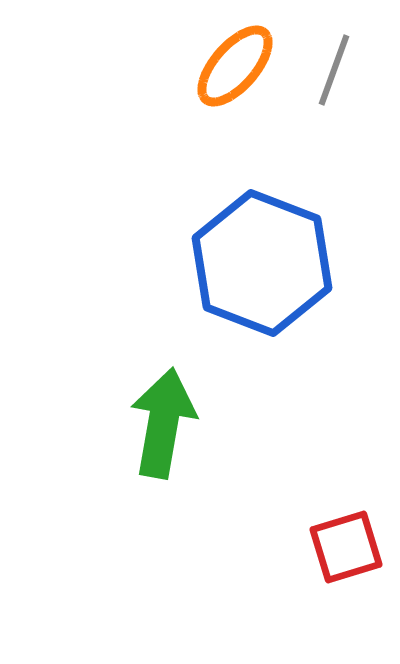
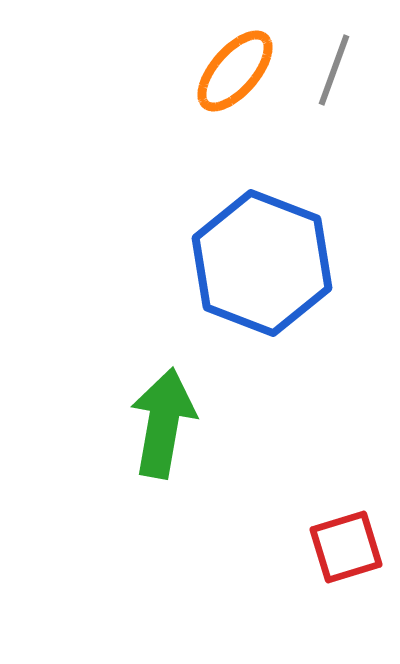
orange ellipse: moved 5 px down
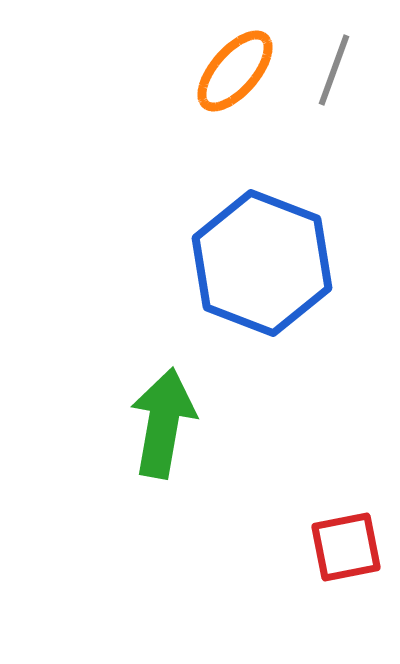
red square: rotated 6 degrees clockwise
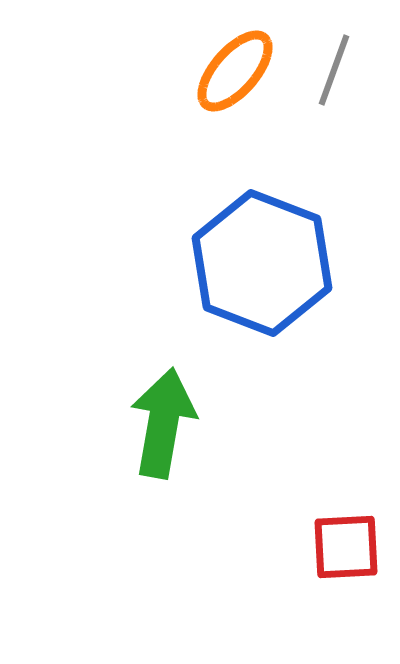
red square: rotated 8 degrees clockwise
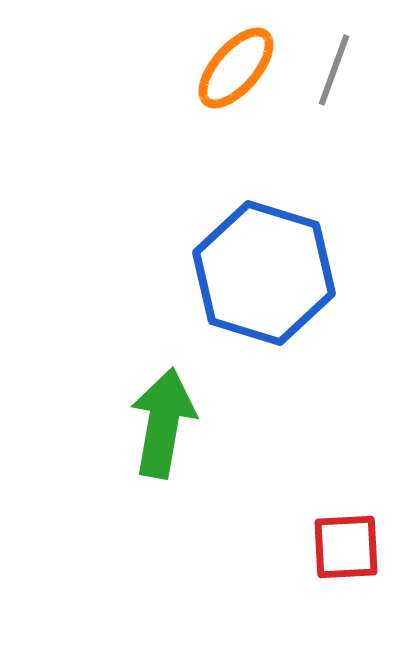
orange ellipse: moved 1 px right, 3 px up
blue hexagon: moved 2 px right, 10 px down; rotated 4 degrees counterclockwise
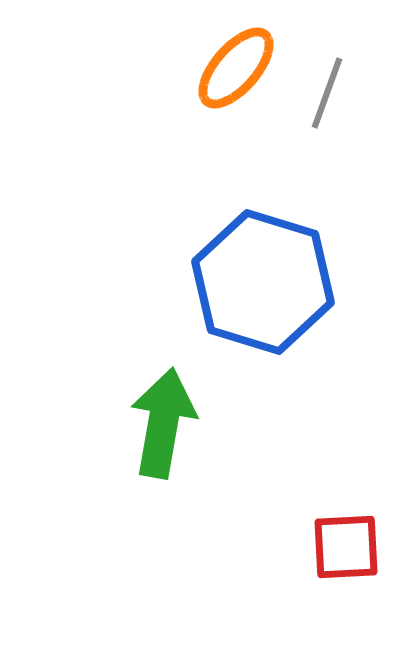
gray line: moved 7 px left, 23 px down
blue hexagon: moved 1 px left, 9 px down
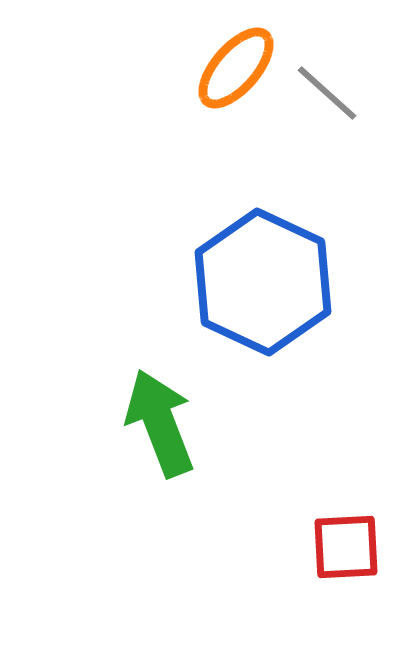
gray line: rotated 68 degrees counterclockwise
blue hexagon: rotated 8 degrees clockwise
green arrow: moved 3 px left; rotated 31 degrees counterclockwise
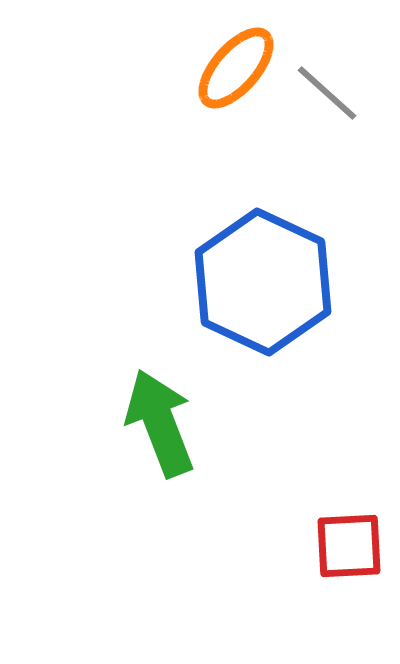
red square: moved 3 px right, 1 px up
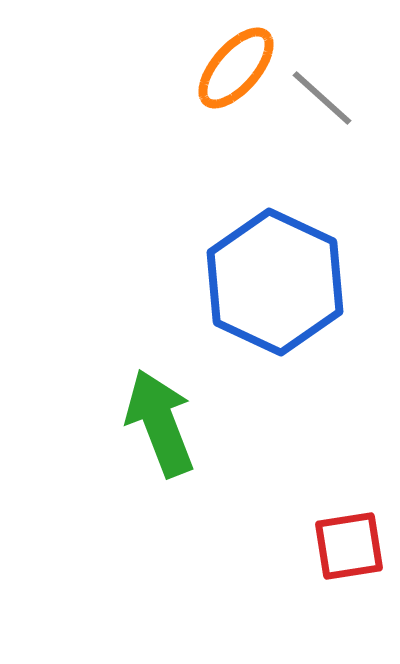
gray line: moved 5 px left, 5 px down
blue hexagon: moved 12 px right
red square: rotated 6 degrees counterclockwise
